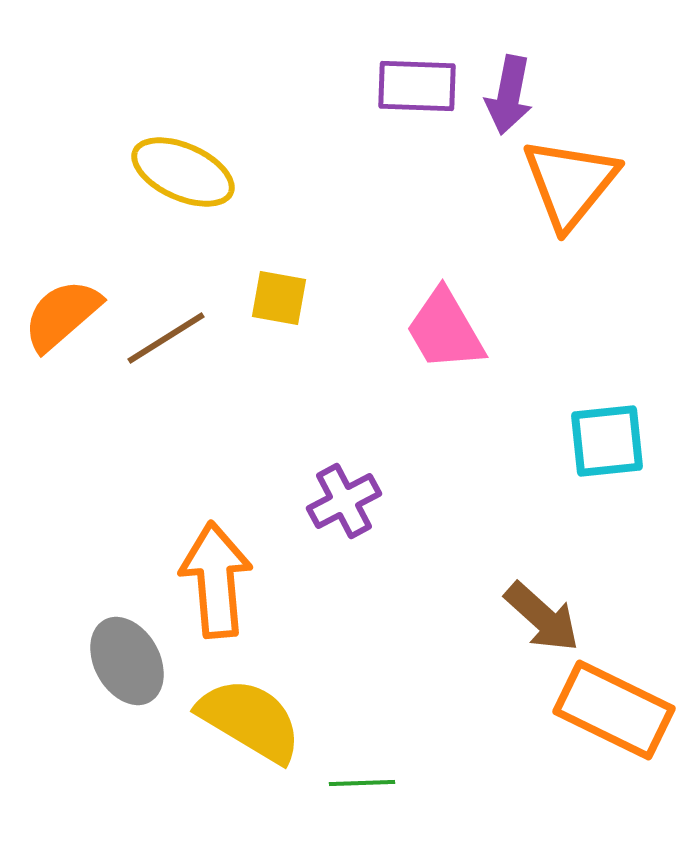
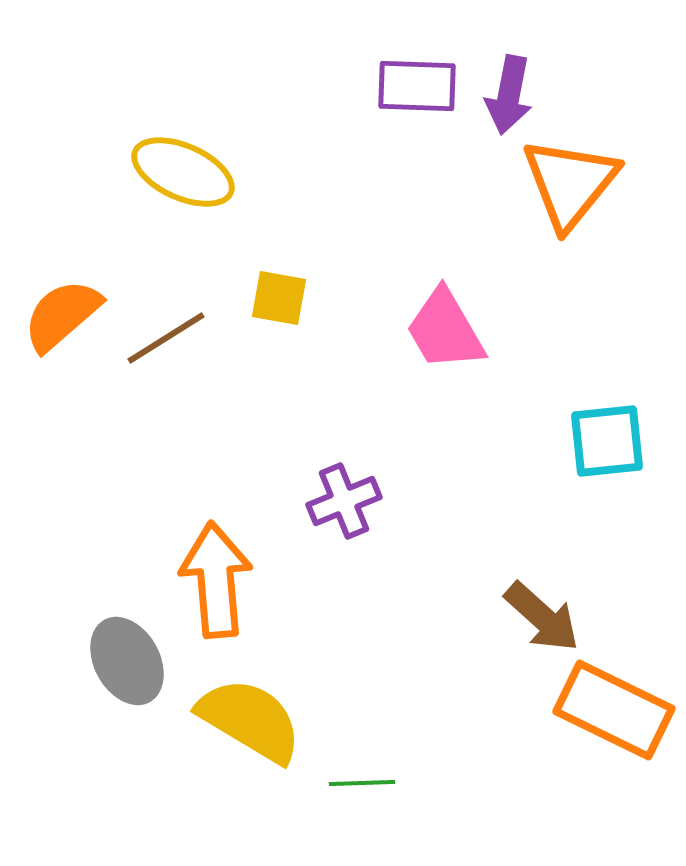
purple cross: rotated 6 degrees clockwise
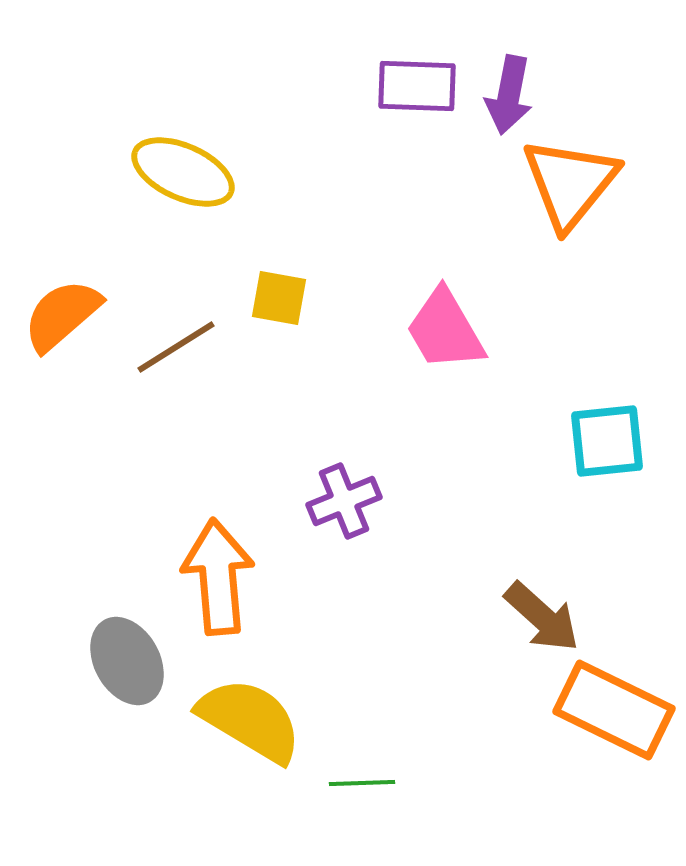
brown line: moved 10 px right, 9 px down
orange arrow: moved 2 px right, 3 px up
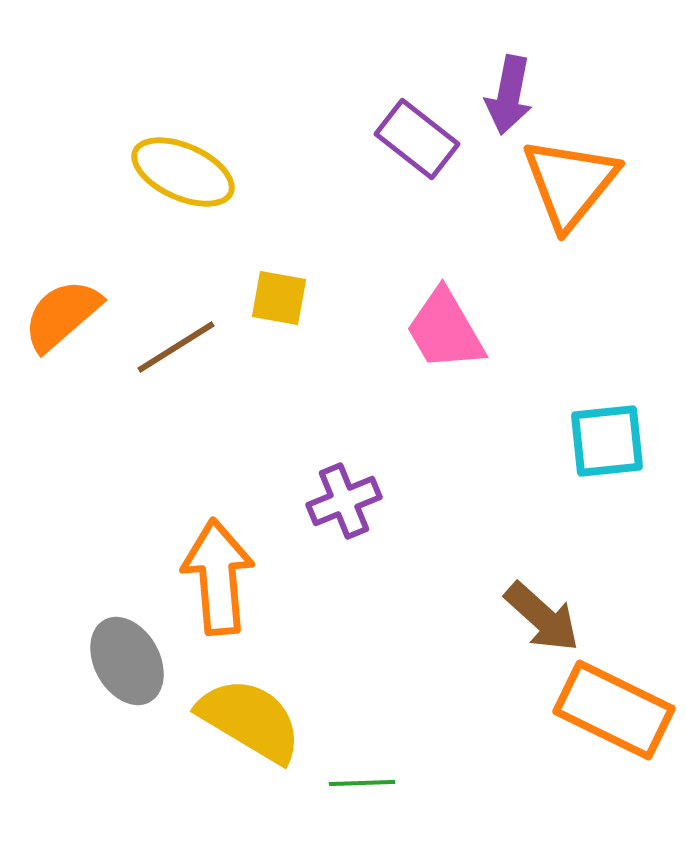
purple rectangle: moved 53 px down; rotated 36 degrees clockwise
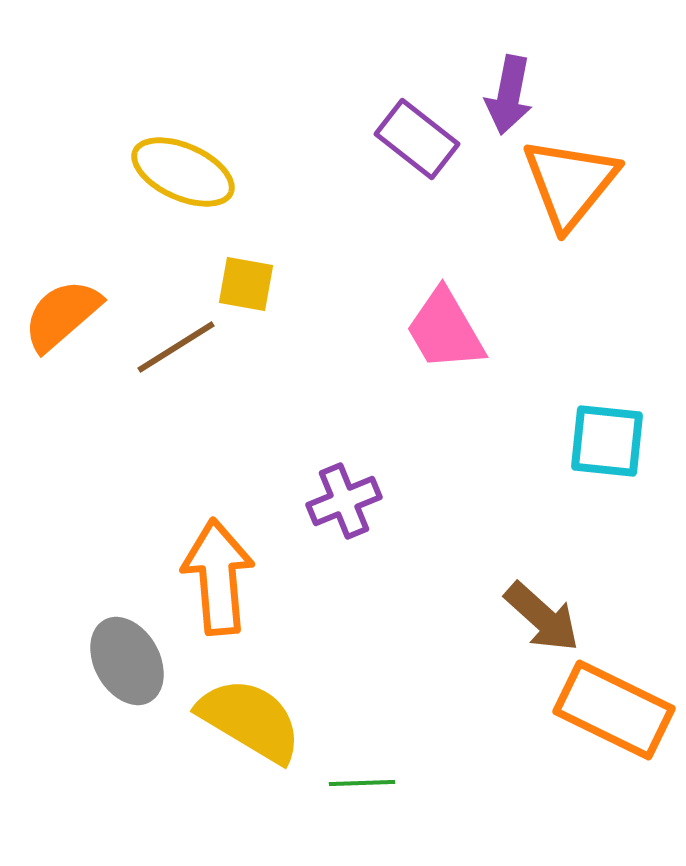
yellow square: moved 33 px left, 14 px up
cyan square: rotated 12 degrees clockwise
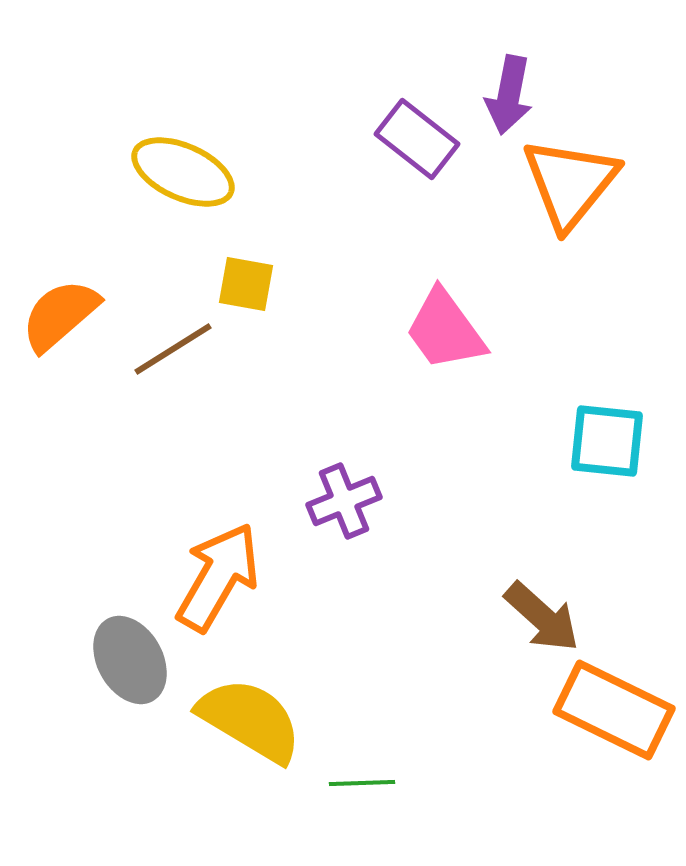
orange semicircle: moved 2 px left
pink trapezoid: rotated 6 degrees counterclockwise
brown line: moved 3 px left, 2 px down
orange arrow: rotated 35 degrees clockwise
gray ellipse: moved 3 px right, 1 px up
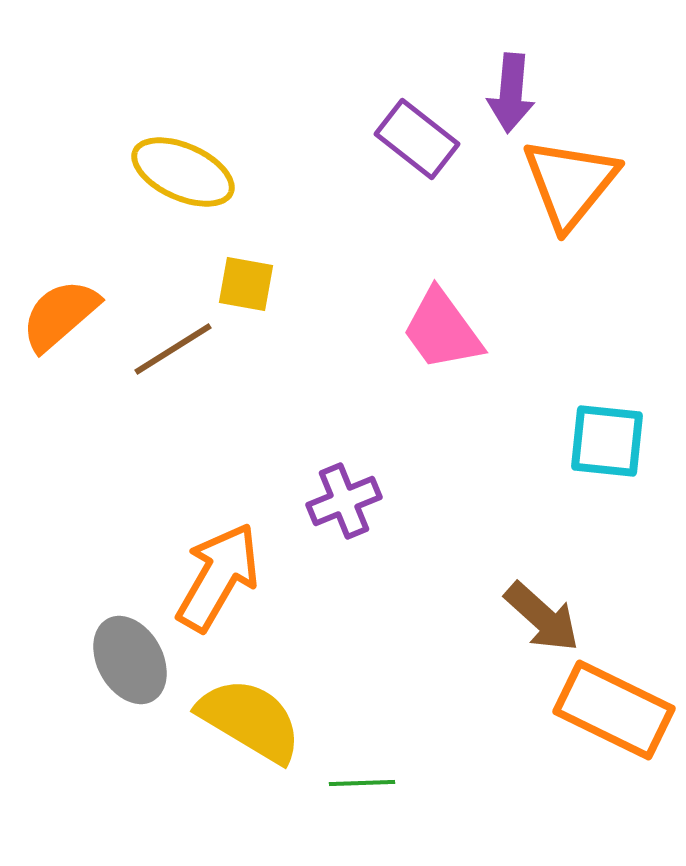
purple arrow: moved 2 px right, 2 px up; rotated 6 degrees counterclockwise
pink trapezoid: moved 3 px left
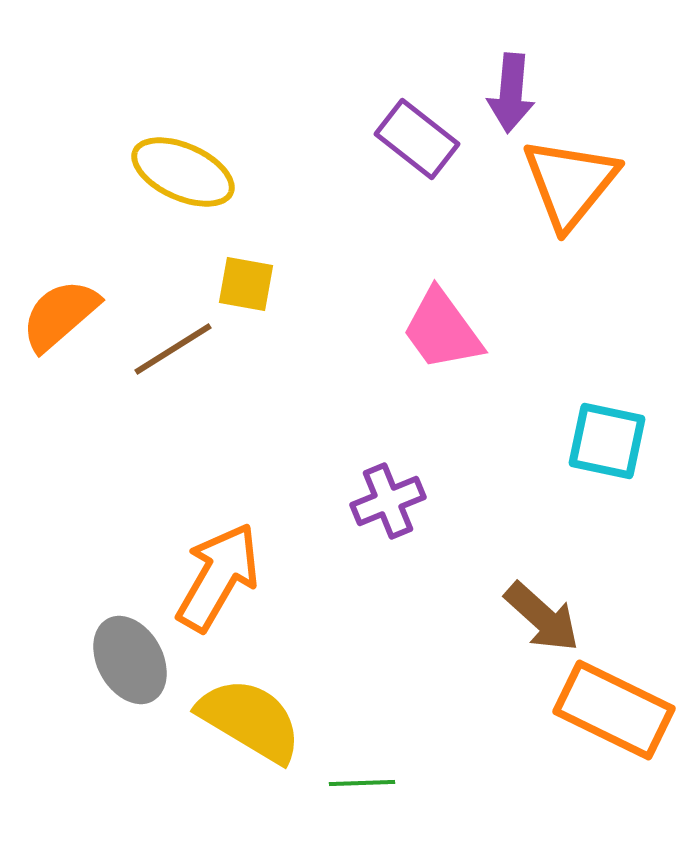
cyan square: rotated 6 degrees clockwise
purple cross: moved 44 px right
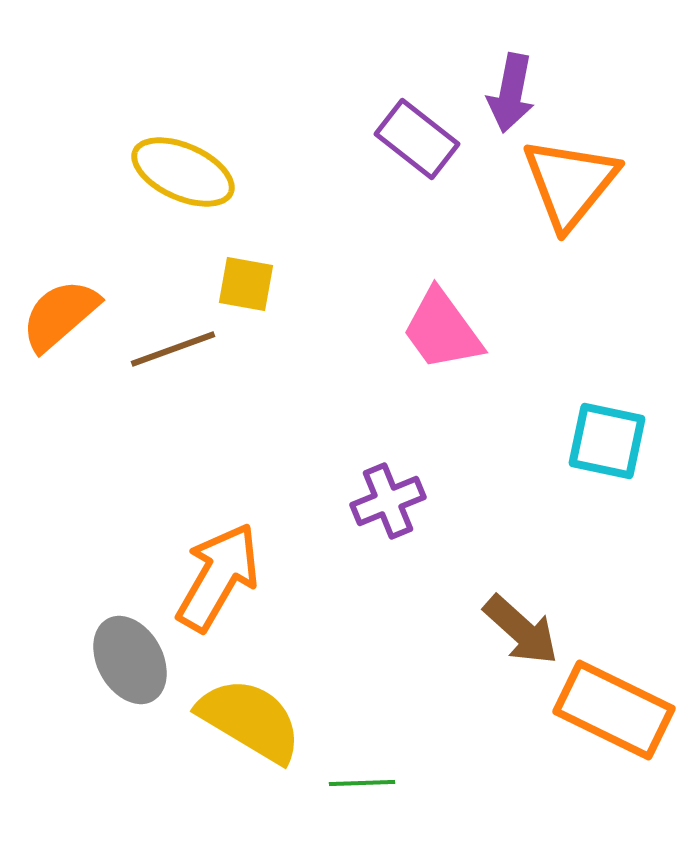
purple arrow: rotated 6 degrees clockwise
brown line: rotated 12 degrees clockwise
brown arrow: moved 21 px left, 13 px down
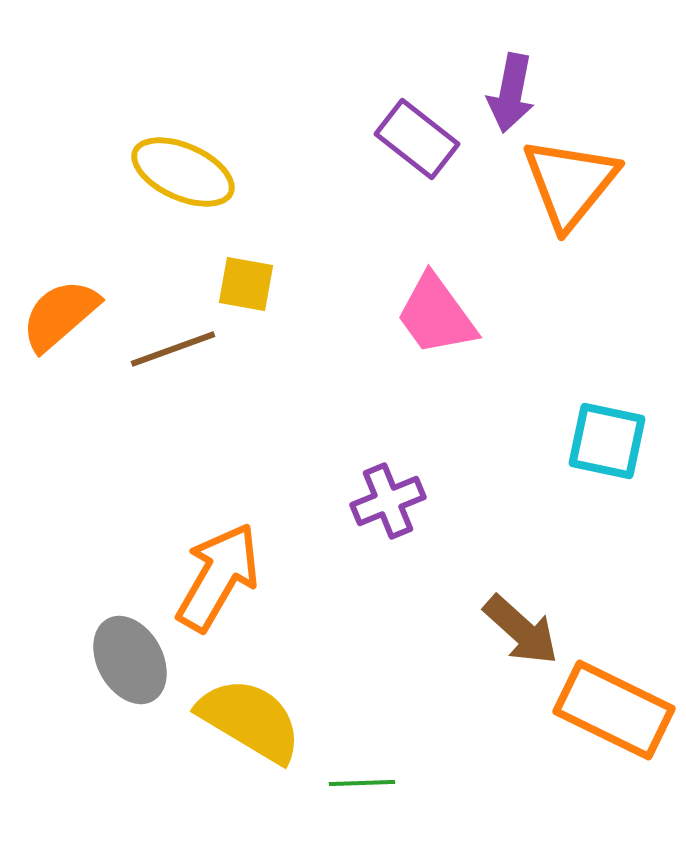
pink trapezoid: moved 6 px left, 15 px up
